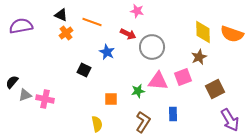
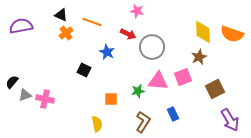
blue rectangle: rotated 24 degrees counterclockwise
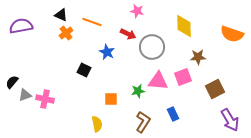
yellow diamond: moved 19 px left, 6 px up
brown star: moved 1 px left; rotated 21 degrees clockwise
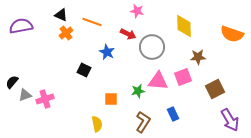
pink cross: rotated 30 degrees counterclockwise
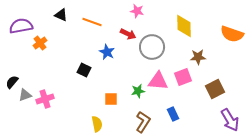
orange cross: moved 26 px left, 10 px down
